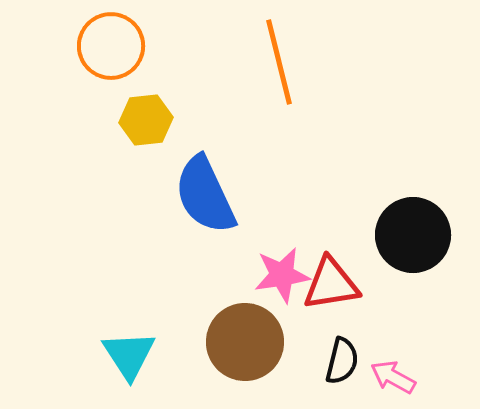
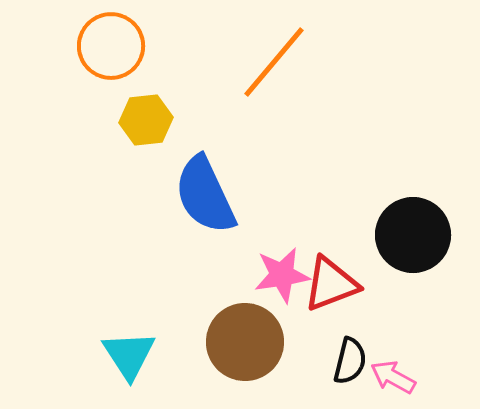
orange line: moved 5 px left; rotated 54 degrees clockwise
red triangle: rotated 12 degrees counterclockwise
black semicircle: moved 8 px right
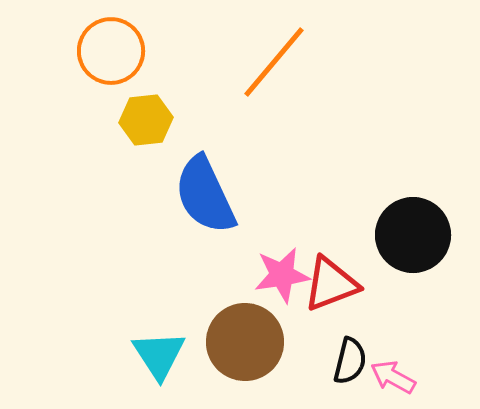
orange circle: moved 5 px down
cyan triangle: moved 30 px right
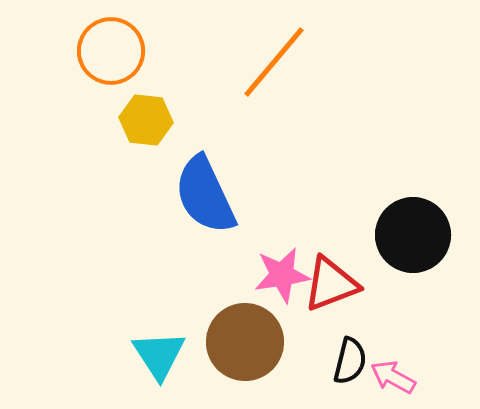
yellow hexagon: rotated 12 degrees clockwise
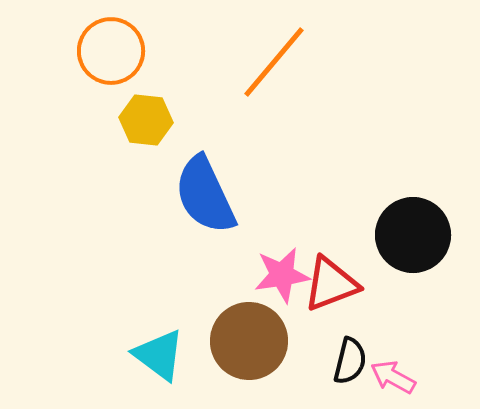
brown circle: moved 4 px right, 1 px up
cyan triangle: rotated 20 degrees counterclockwise
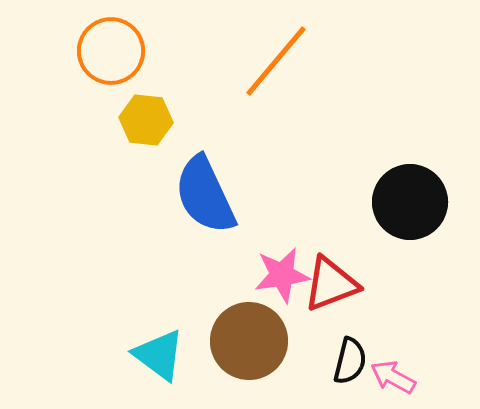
orange line: moved 2 px right, 1 px up
black circle: moved 3 px left, 33 px up
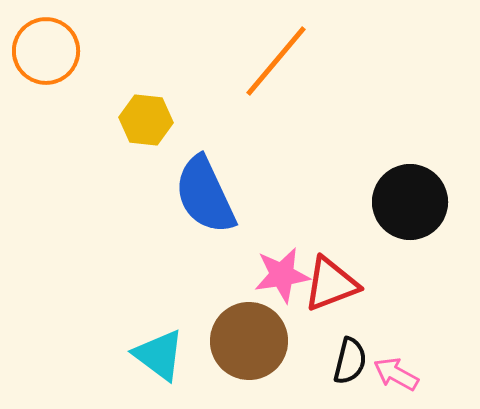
orange circle: moved 65 px left
pink arrow: moved 3 px right, 3 px up
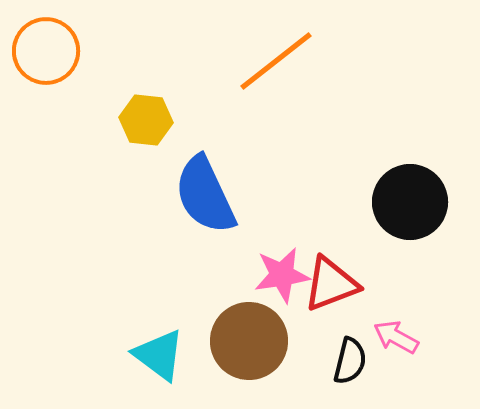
orange line: rotated 12 degrees clockwise
pink arrow: moved 37 px up
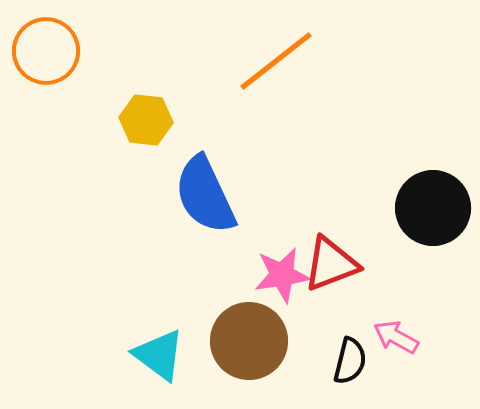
black circle: moved 23 px right, 6 px down
red triangle: moved 20 px up
